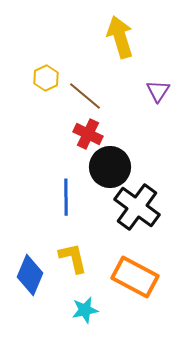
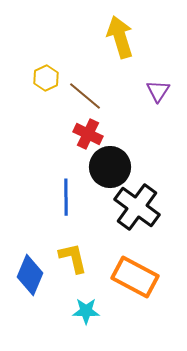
cyan star: moved 1 px right, 1 px down; rotated 12 degrees clockwise
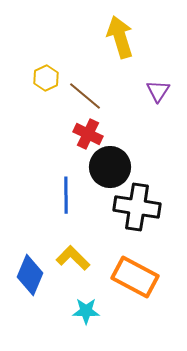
blue line: moved 2 px up
black cross: rotated 27 degrees counterclockwise
yellow L-shape: rotated 32 degrees counterclockwise
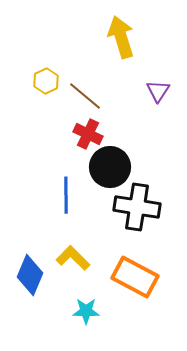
yellow arrow: moved 1 px right
yellow hexagon: moved 3 px down
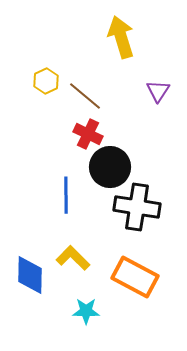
blue diamond: rotated 21 degrees counterclockwise
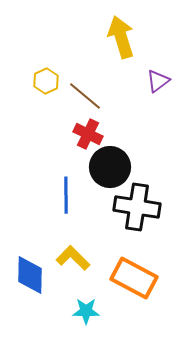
purple triangle: moved 10 px up; rotated 20 degrees clockwise
orange rectangle: moved 1 px left, 1 px down
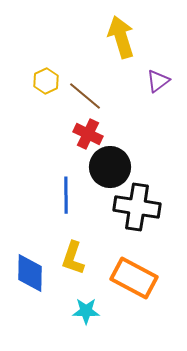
yellow L-shape: rotated 116 degrees counterclockwise
blue diamond: moved 2 px up
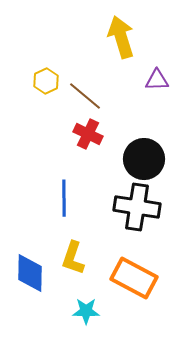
purple triangle: moved 1 px left, 1 px up; rotated 35 degrees clockwise
black circle: moved 34 px right, 8 px up
blue line: moved 2 px left, 3 px down
